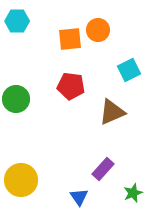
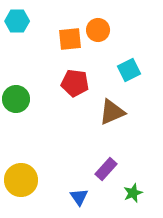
red pentagon: moved 4 px right, 3 px up
purple rectangle: moved 3 px right
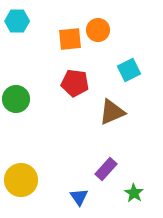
green star: moved 1 px right; rotated 18 degrees counterclockwise
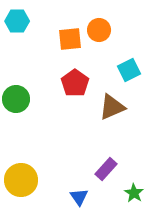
orange circle: moved 1 px right
red pentagon: rotated 28 degrees clockwise
brown triangle: moved 5 px up
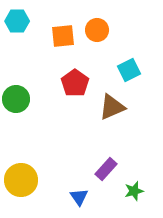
orange circle: moved 2 px left
orange square: moved 7 px left, 3 px up
green star: moved 2 px up; rotated 24 degrees clockwise
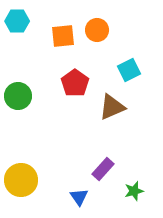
green circle: moved 2 px right, 3 px up
purple rectangle: moved 3 px left
